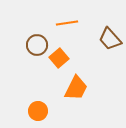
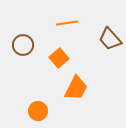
brown circle: moved 14 px left
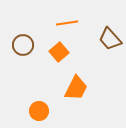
orange square: moved 6 px up
orange circle: moved 1 px right
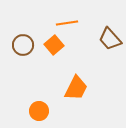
orange square: moved 5 px left, 7 px up
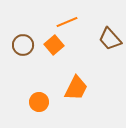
orange line: moved 1 px up; rotated 15 degrees counterclockwise
orange circle: moved 9 px up
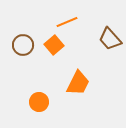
orange trapezoid: moved 2 px right, 5 px up
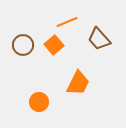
brown trapezoid: moved 11 px left
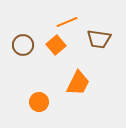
brown trapezoid: rotated 40 degrees counterclockwise
orange square: moved 2 px right
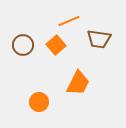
orange line: moved 2 px right, 1 px up
